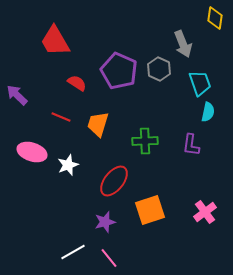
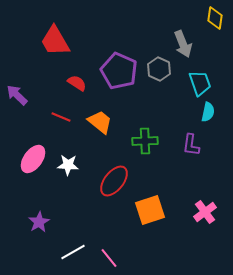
orange trapezoid: moved 2 px right, 2 px up; rotated 112 degrees clockwise
pink ellipse: moved 1 px right, 7 px down; rotated 72 degrees counterclockwise
white star: rotated 25 degrees clockwise
purple star: moved 66 px left; rotated 15 degrees counterclockwise
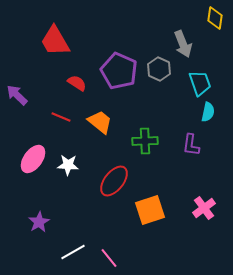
pink cross: moved 1 px left, 4 px up
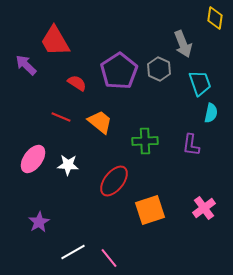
purple pentagon: rotated 15 degrees clockwise
purple arrow: moved 9 px right, 30 px up
cyan semicircle: moved 3 px right, 1 px down
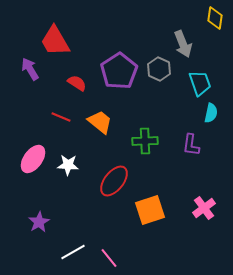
purple arrow: moved 4 px right, 4 px down; rotated 15 degrees clockwise
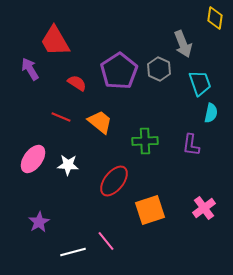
white line: rotated 15 degrees clockwise
pink line: moved 3 px left, 17 px up
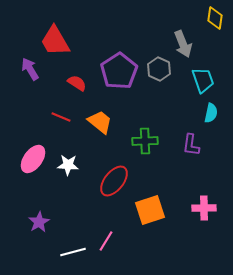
cyan trapezoid: moved 3 px right, 3 px up
pink cross: rotated 35 degrees clockwise
pink line: rotated 70 degrees clockwise
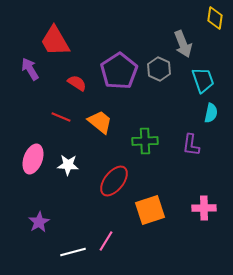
pink ellipse: rotated 16 degrees counterclockwise
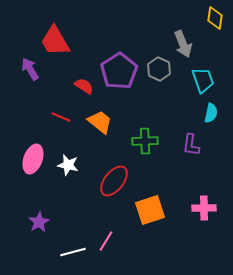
red semicircle: moved 7 px right, 3 px down
white star: rotated 10 degrees clockwise
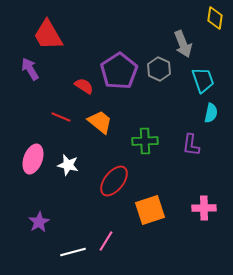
red trapezoid: moved 7 px left, 6 px up
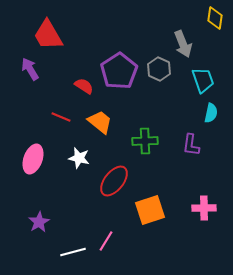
white star: moved 11 px right, 7 px up
